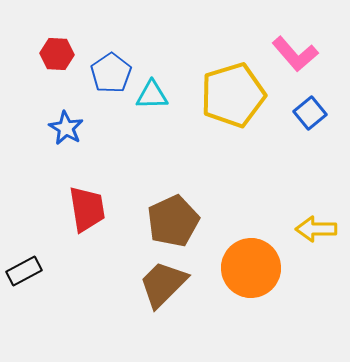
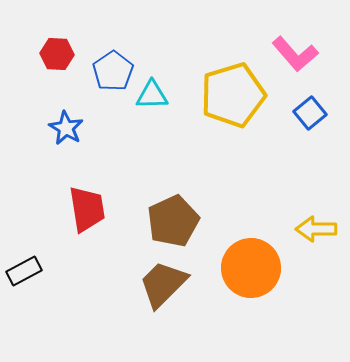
blue pentagon: moved 2 px right, 2 px up
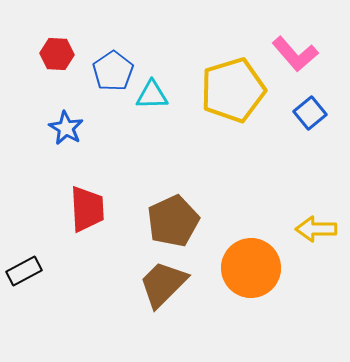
yellow pentagon: moved 5 px up
red trapezoid: rotated 6 degrees clockwise
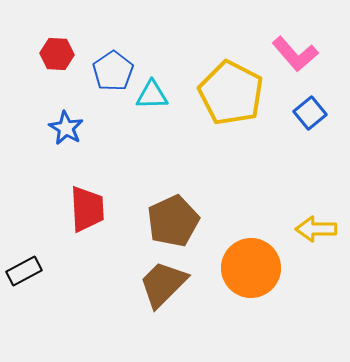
yellow pentagon: moved 2 px left, 3 px down; rotated 28 degrees counterclockwise
